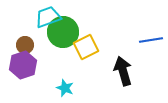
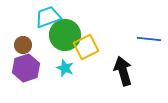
green circle: moved 2 px right, 3 px down
blue line: moved 2 px left, 1 px up; rotated 15 degrees clockwise
brown circle: moved 2 px left
purple hexagon: moved 3 px right, 3 px down
cyan star: moved 20 px up
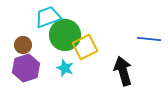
yellow square: moved 1 px left
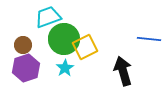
green circle: moved 1 px left, 4 px down
cyan star: rotated 18 degrees clockwise
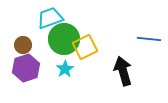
cyan trapezoid: moved 2 px right, 1 px down
cyan star: moved 1 px down
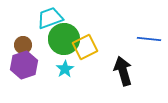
purple hexagon: moved 2 px left, 3 px up
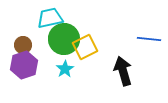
cyan trapezoid: rotated 8 degrees clockwise
